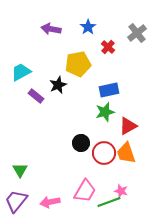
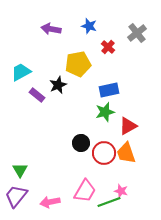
blue star: moved 1 px right, 1 px up; rotated 21 degrees counterclockwise
purple rectangle: moved 1 px right, 1 px up
purple trapezoid: moved 5 px up
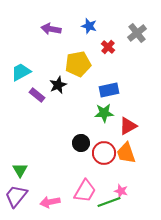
green star: moved 1 px left, 1 px down; rotated 12 degrees clockwise
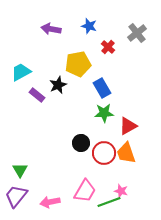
blue rectangle: moved 7 px left, 2 px up; rotated 72 degrees clockwise
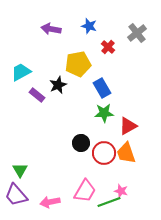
purple trapezoid: moved 1 px up; rotated 80 degrees counterclockwise
